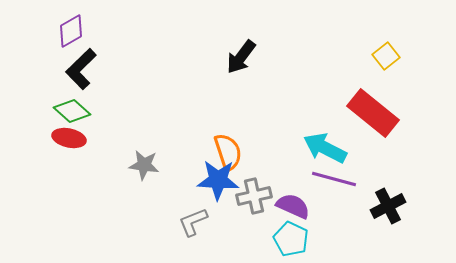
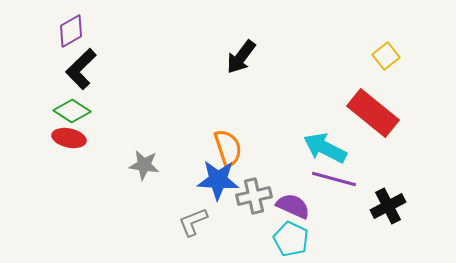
green diamond: rotated 9 degrees counterclockwise
orange semicircle: moved 4 px up
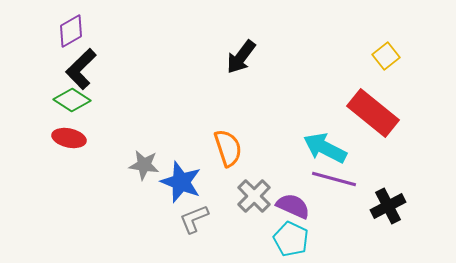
green diamond: moved 11 px up
blue star: moved 37 px left, 2 px down; rotated 18 degrees clockwise
gray cross: rotated 32 degrees counterclockwise
gray L-shape: moved 1 px right, 3 px up
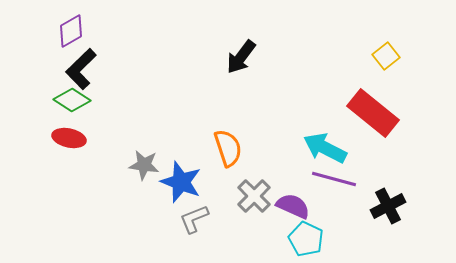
cyan pentagon: moved 15 px right
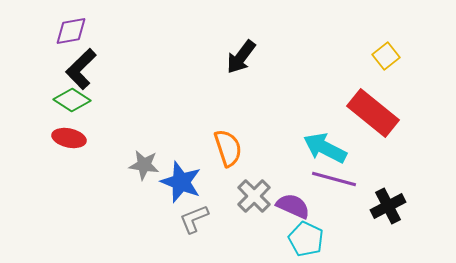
purple diamond: rotated 20 degrees clockwise
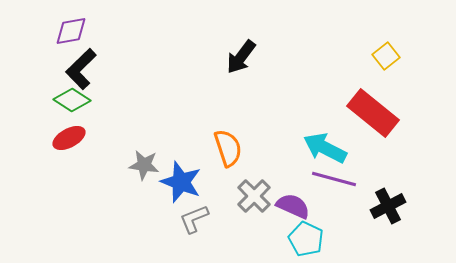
red ellipse: rotated 40 degrees counterclockwise
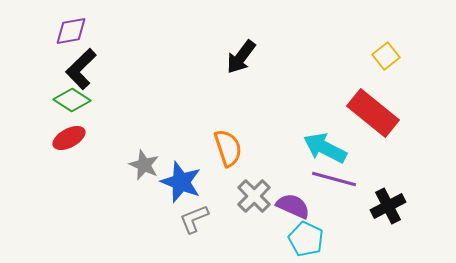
gray star: rotated 16 degrees clockwise
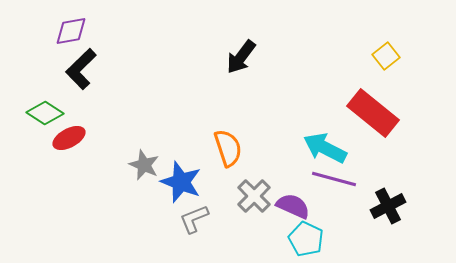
green diamond: moved 27 px left, 13 px down
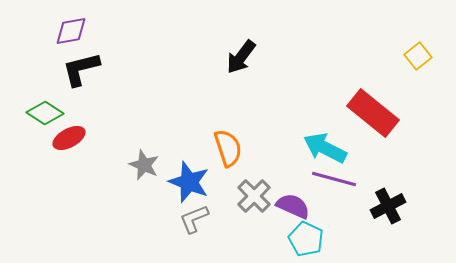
yellow square: moved 32 px right
black L-shape: rotated 30 degrees clockwise
blue star: moved 8 px right
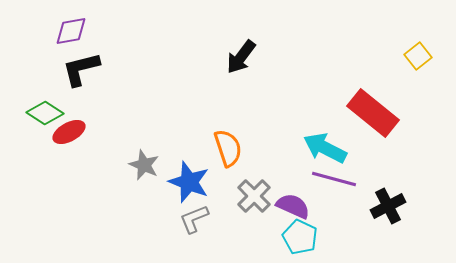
red ellipse: moved 6 px up
cyan pentagon: moved 6 px left, 2 px up
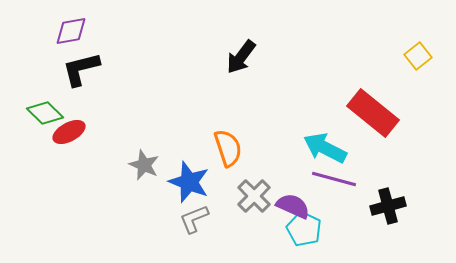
green diamond: rotated 12 degrees clockwise
black cross: rotated 12 degrees clockwise
cyan pentagon: moved 4 px right, 8 px up
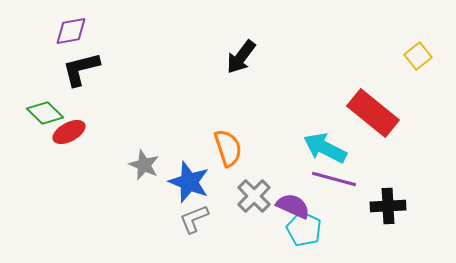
black cross: rotated 12 degrees clockwise
